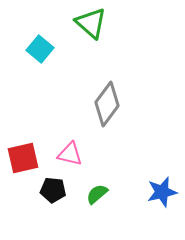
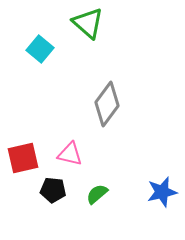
green triangle: moved 3 px left
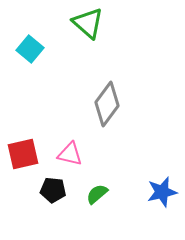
cyan square: moved 10 px left
red square: moved 4 px up
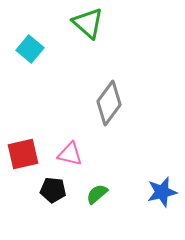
gray diamond: moved 2 px right, 1 px up
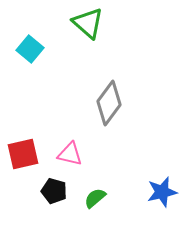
black pentagon: moved 1 px right, 1 px down; rotated 10 degrees clockwise
green semicircle: moved 2 px left, 4 px down
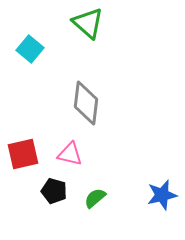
gray diamond: moved 23 px left; rotated 30 degrees counterclockwise
blue star: moved 3 px down
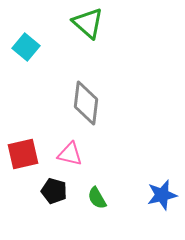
cyan square: moved 4 px left, 2 px up
green semicircle: moved 2 px right; rotated 80 degrees counterclockwise
